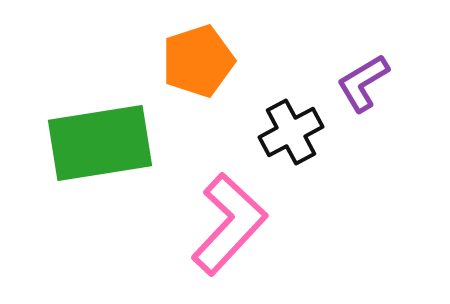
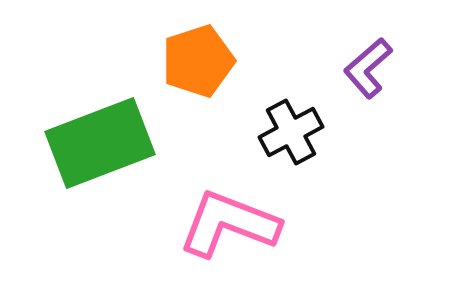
purple L-shape: moved 5 px right, 15 px up; rotated 10 degrees counterclockwise
green rectangle: rotated 12 degrees counterclockwise
pink L-shape: rotated 112 degrees counterclockwise
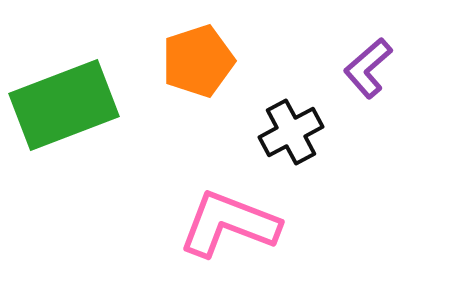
green rectangle: moved 36 px left, 38 px up
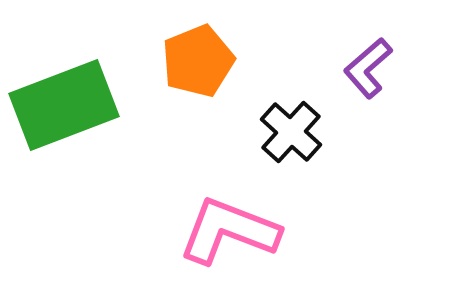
orange pentagon: rotated 4 degrees counterclockwise
black cross: rotated 20 degrees counterclockwise
pink L-shape: moved 7 px down
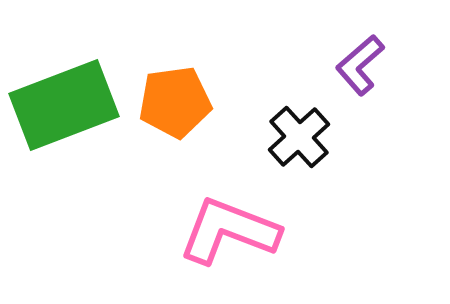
orange pentagon: moved 23 px left, 41 px down; rotated 14 degrees clockwise
purple L-shape: moved 8 px left, 3 px up
black cross: moved 8 px right, 5 px down; rotated 6 degrees clockwise
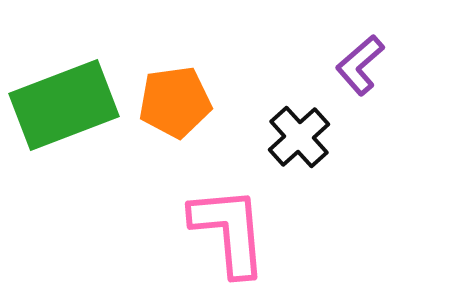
pink L-shape: rotated 64 degrees clockwise
